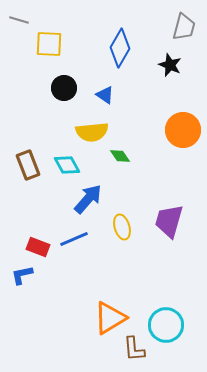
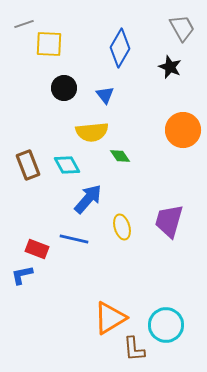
gray line: moved 5 px right, 4 px down; rotated 36 degrees counterclockwise
gray trapezoid: moved 2 px left, 1 px down; rotated 44 degrees counterclockwise
black star: moved 2 px down
blue triangle: rotated 18 degrees clockwise
blue line: rotated 36 degrees clockwise
red rectangle: moved 1 px left, 2 px down
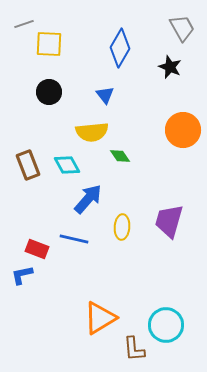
black circle: moved 15 px left, 4 px down
yellow ellipse: rotated 20 degrees clockwise
orange triangle: moved 10 px left
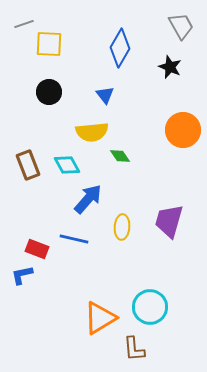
gray trapezoid: moved 1 px left, 2 px up
cyan circle: moved 16 px left, 18 px up
